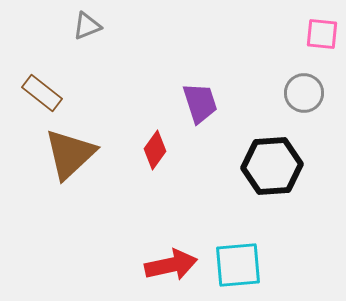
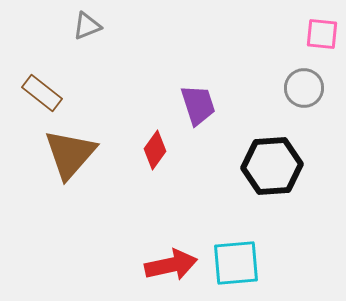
gray circle: moved 5 px up
purple trapezoid: moved 2 px left, 2 px down
brown triangle: rotated 6 degrees counterclockwise
cyan square: moved 2 px left, 2 px up
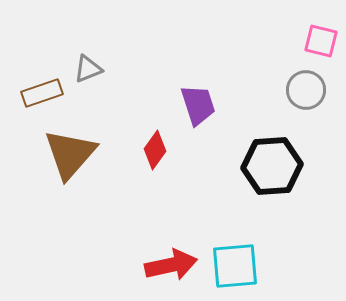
gray triangle: moved 1 px right, 43 px down
pink square: moved 1 px left, 7 px down; rotated 8 degrees clockwise
gray circle: moved 2 px right, 2 px down
brown rectangle: rotated 57 degrees counterclockwise
cyan square: moved 1 px left, 3 px down
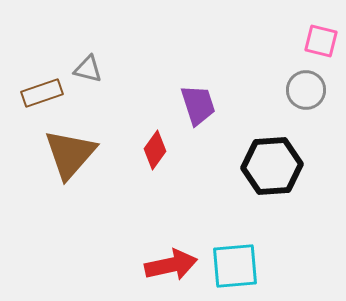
gray triangle: rotated 36 degrees clockwise
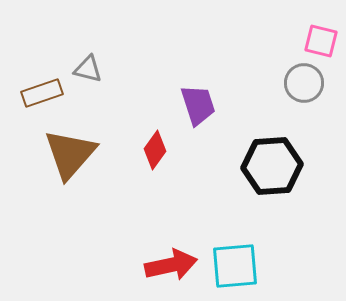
gray circle: moved 2 px left, 7 px up
